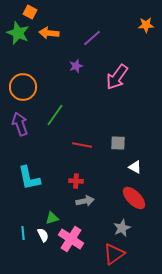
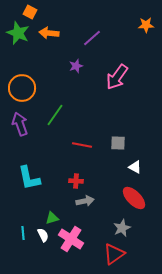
orange circle: moved 1 px left, 1 px down
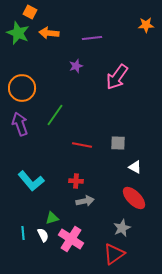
purple line: rotated 36 degrees clockwise
cyan L-shape: moved 2 px right, 3 px down; rotated 28 degrees counterclockwise
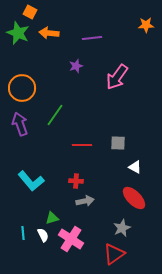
red line: rotated 12 degrees counterclockwise
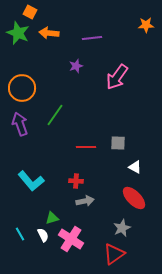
red line: moved 4 px right, 2 px down
cyan line: moved 3 px left, 1 px down; rotated 24 degrees counterclockwise
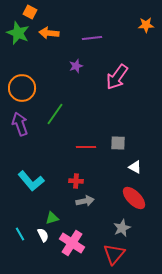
green line: moved 1 px up
pink cross: moved 1 px right, 4 px down
red triangle: rotated 15 degrees counterclockwise
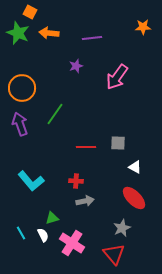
orange star: moved 3 px left, 2 px down
cyan line: moved 1 px right, 1 px up
red triangle: rotated 20 degrees counterclockwise
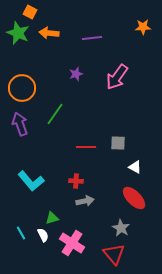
purple star: moved 8 px down
gray star: moved 1 px left; rotated 18 degrees counterclockwise
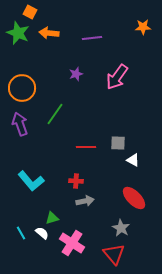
white triangle: moved 2 px left, 7 px up
white semicircle: moved 1 px left, 2 px up; rotated 24 degrees counterclockwise
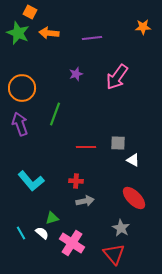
green line: rotated 15 degrees counterclockwise
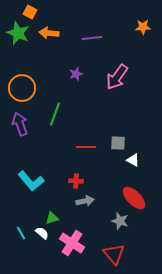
gray star: moved 1 px left, 7 px up; rotated 12 degrees counterclockwise
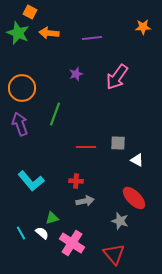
white triangle: moved 4 px right
